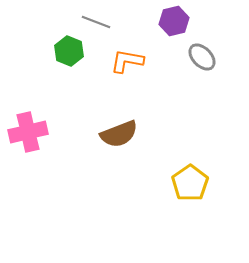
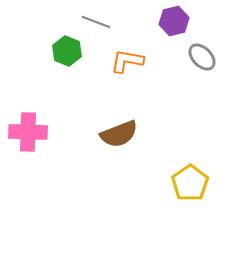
green hexagon: moved 2 px left
pink cross: rotated 15 degrees clockwise
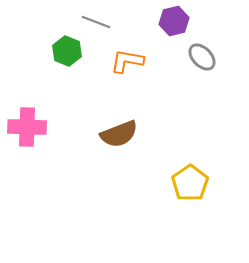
pink cross: moved 1 px left, 5 px up
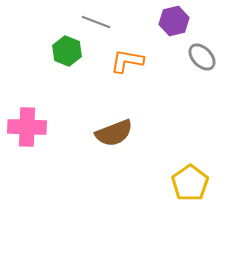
brown semicircle: moved 5 px left, 1 px up
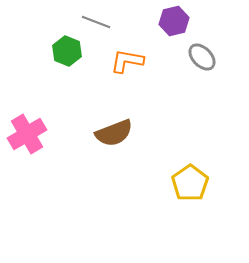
pink cross: moved 7 px down; rotated 33 degrees counterclockwise
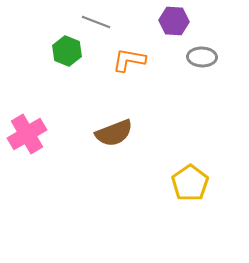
purple hexagon: rotated 16 degrees clockwise
gray ellipse: rotated 44 degrees counterclockwise
orange L-shape: moved 2 px right, 1 px up
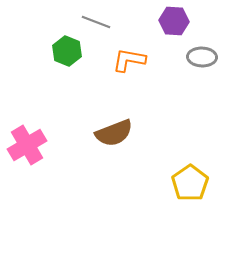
pink cross: moved 11 px down
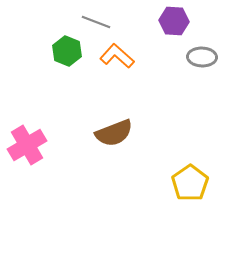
orange L-shape: moved 12 px left, 4 px up; rotated 32 degrees clockwise
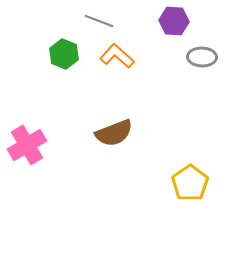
gray line: moved 3 px right, 1 px up
green hexagon: moved 3 px left, 3 px down
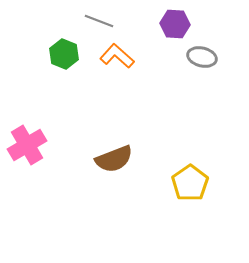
purple hexagon: moved 1 px right, 3 px down
gray ellipse: rotated 12 degrees clockwise
brown semicircle: moved 26 px down
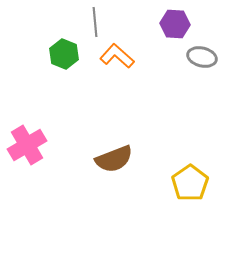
gray line: moved 4 px left, 1 px down; rotated 64 degrees clockwise
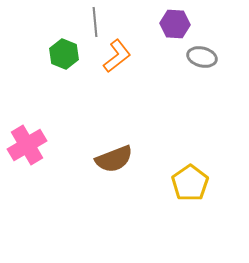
orange L-shape: rotated 100 degrees clockwise
